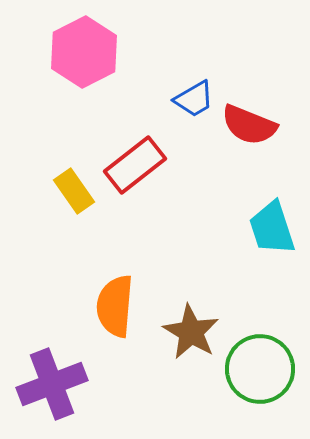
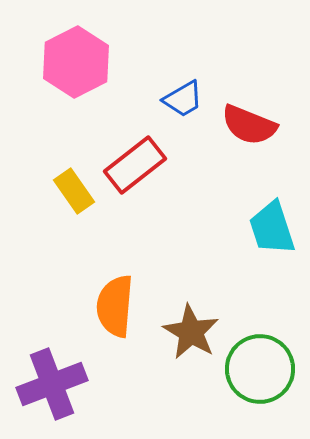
pink hexagon: moved 8 px left, 10 px down
blue trapezoid: moved 11 px left
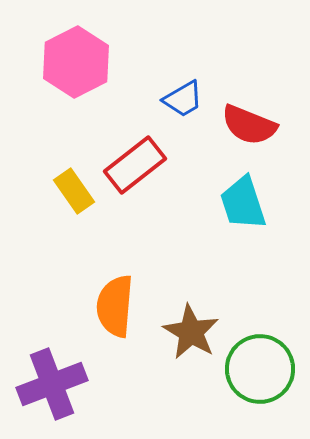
cyan trapezoid: moved 29 px left, 25 px up
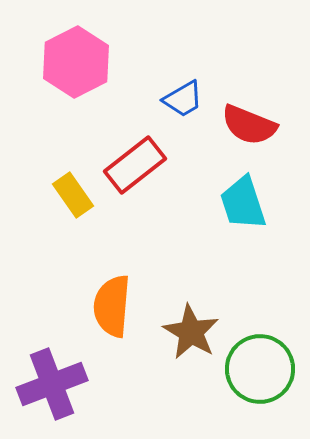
yellow rectangle: moved 1 px left, 4 px down
orange semicircle: moved 3 px left
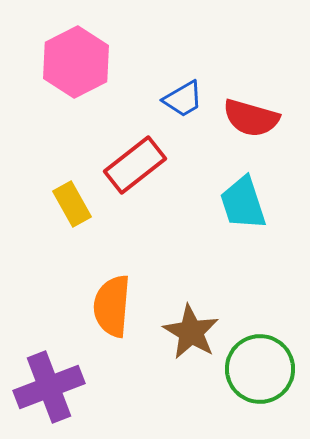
red semicircle: moved 2 px right, 7 px up; rotated 6 degrees counterclockwise
yellow rectangle: moved 1 px left, 9 px down; rotated 6 degrees clockwise
purple cross: moved 3 px left, 3 px down
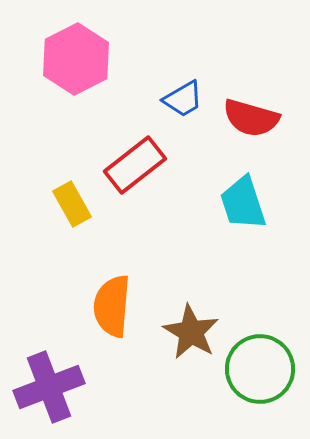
pink hexagon: moved 3 px up
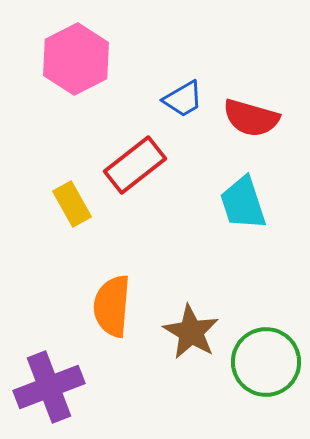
green circle: moved 6 px right, 7 px up
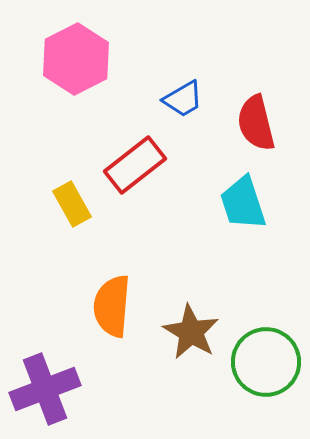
red semicircle: moved 5 px right, 5 px down; rotated 60 degrees clockwise
purple cross: moved 4 px left, 2 px down
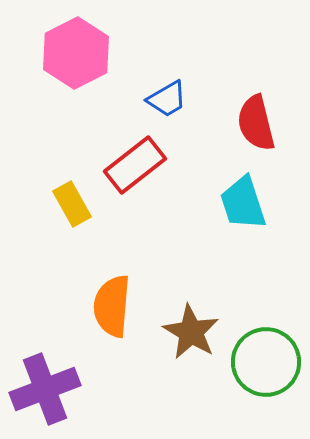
pink hexagon: moved 6 px up
blue trapezoid: moved 16 px left
